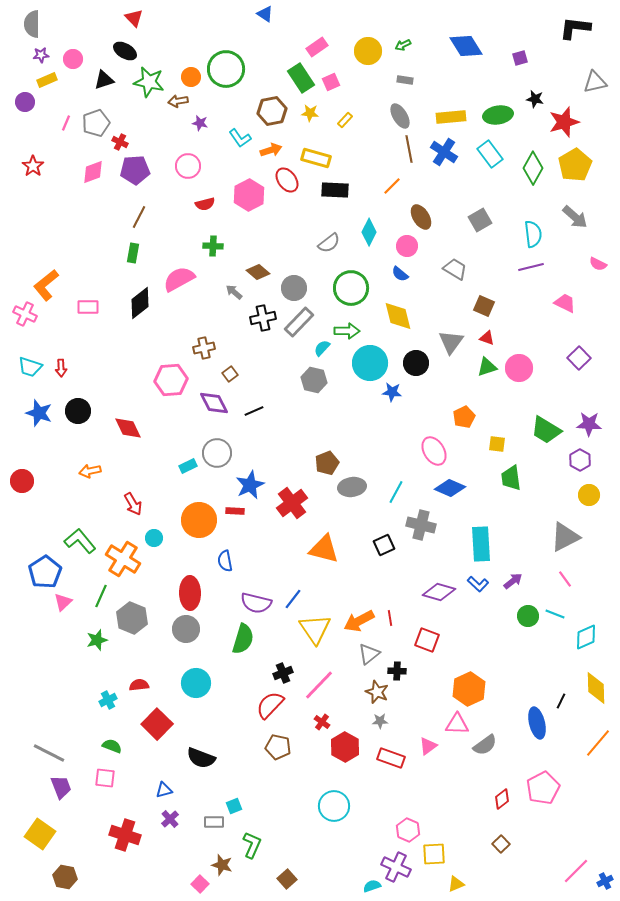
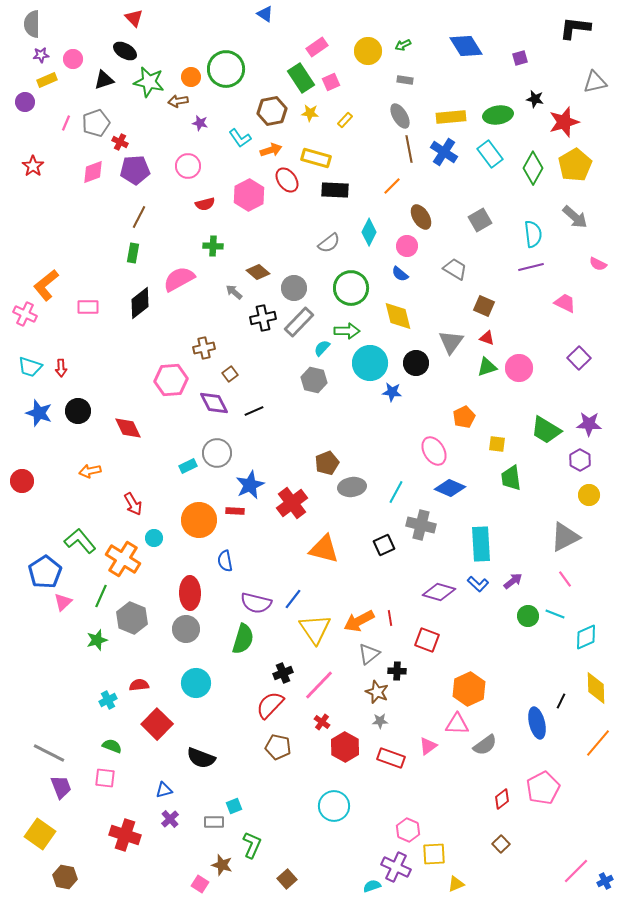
pink square at (200, 884): rotated 12 degrees counterclockwise
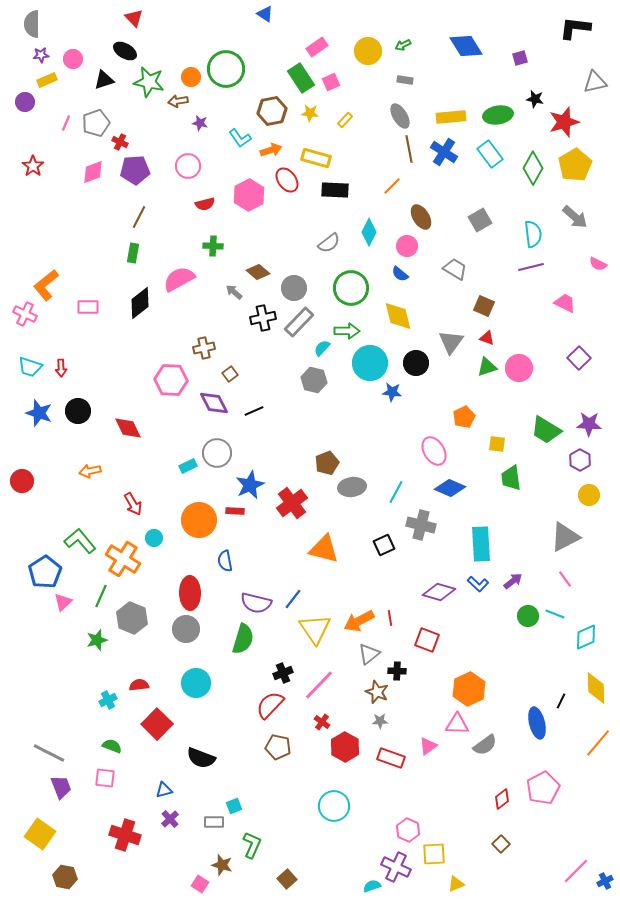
pink hexagon at (171, 380): rotated 8 degrees clockwise
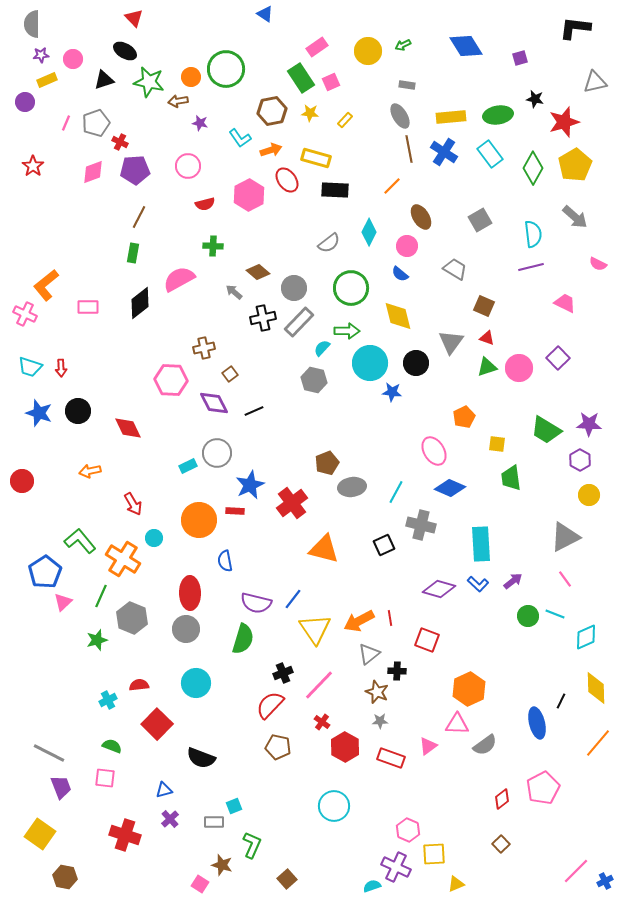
gray rectangle at (405, 80): moved 2 px right, 5 px down
purple square at (579, 358): moved 21 px left
purple diamond at (439, 592): moved 3 px up
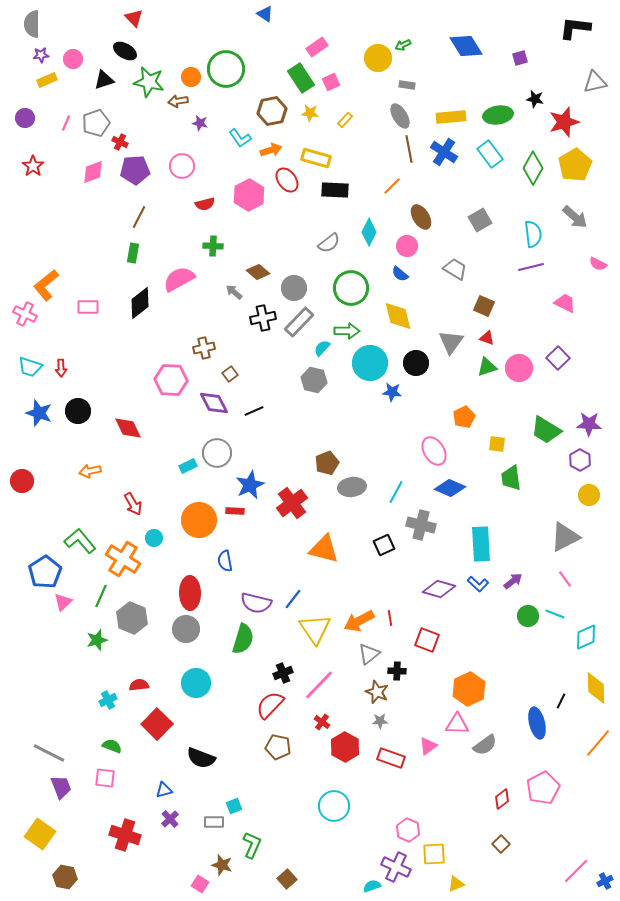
yellow circle at (368, 51): moved 10 px right, 7 px down
purple circle at (25, 102): moved 16 px down
pink circle at (188, 166): moved 6 px left
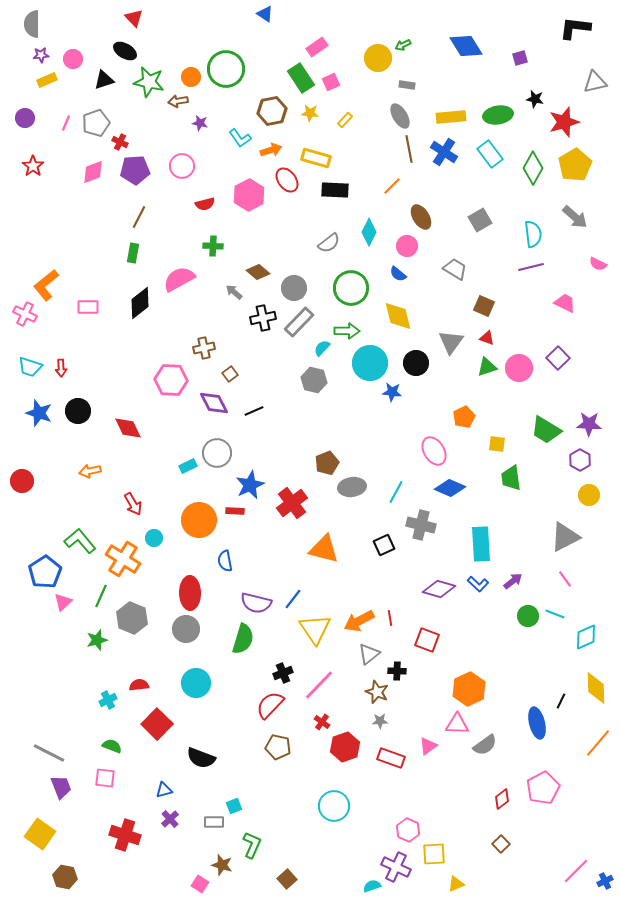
blue semicircle at (400, 274): moved 2 px left
red hexagon at (345, 747): rotated 12 degrees clockwise
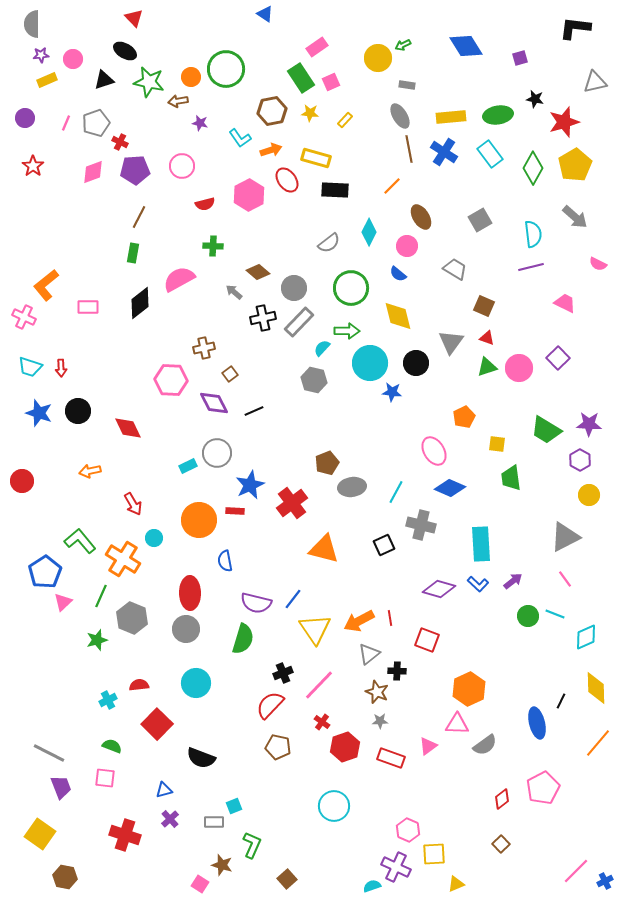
pink cross at (25, 314): moved 1 px left, 3 px down
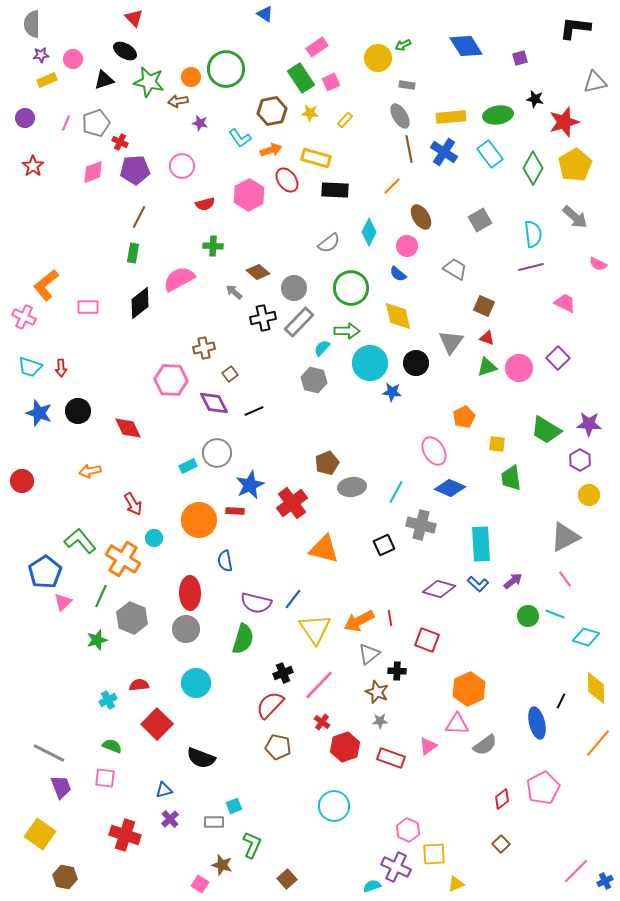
cyan diamond at (586, 637): rotated 40 degrees clockwise
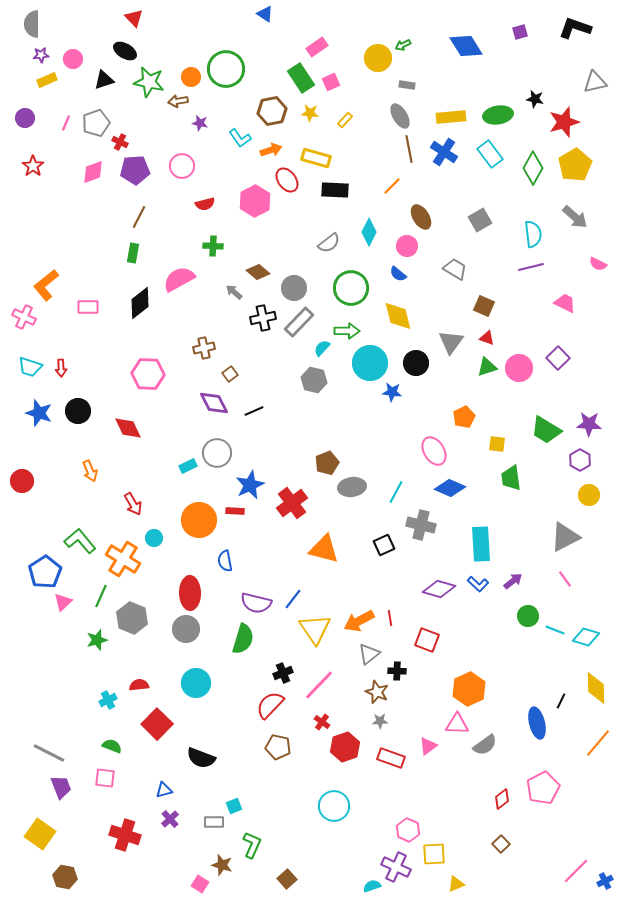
black L-shape at (575, 28): rotated 12 degrees clockwise
purple square at (520, 58): moved 26 px up
pink hexagon at (249, 195): moved 6 px right, 6 px down
pink hexagon at (171, 380): moved 23 px left, 6 px up
orange arrow at (90, 471): rotated 100 degrees counterclockwise
cyan line at (555, 614): moved 16 px down
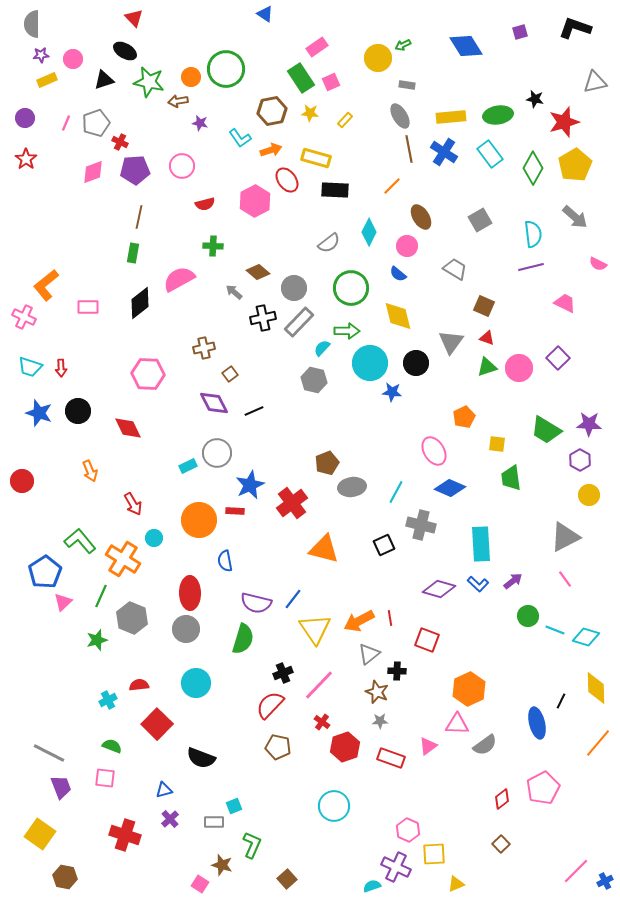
red star at (33, 166): moved 7 px left, 7 px up
brown line at (139, 217): rotated 15 degrees counterclockwise
